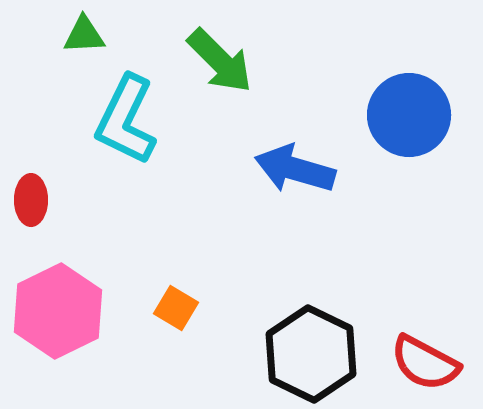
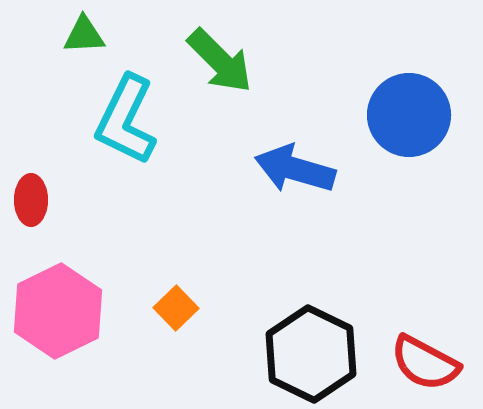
orange square: rotated 15 degrees clockwise
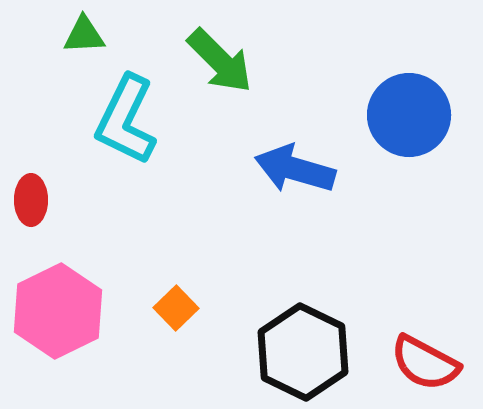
black hexagon: moved 8 px left, 2 px up
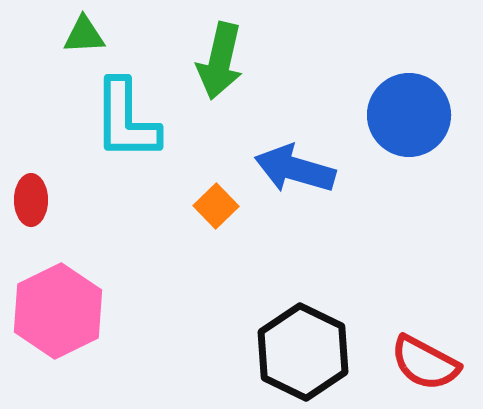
green arrow: rotated 58 degrees clockwise
cyan L-shape: rotated 26 degrees counterclockwise
orange square: moved 40 px right, 102 px up
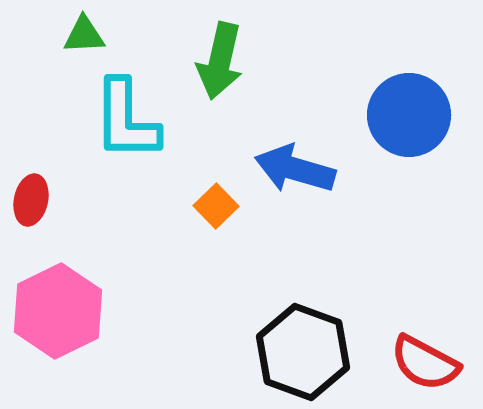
red ellipse: rotated 12 degrees clockwise
black hexagon: rotated 6 degrees counterclockwise
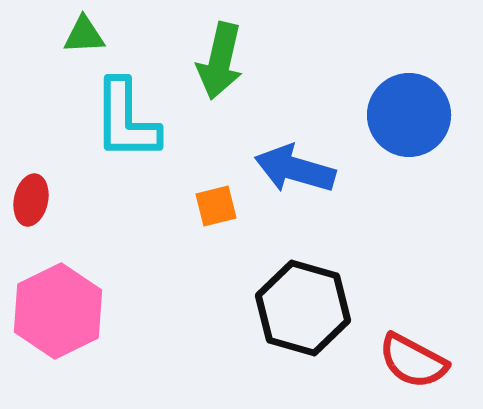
orange square: rotated 30 degrees clockwise
black hexagon: moved 44 px up; rotated 4 degrees counterclockwise
red semicircle: moved 12 px left, 2 px up
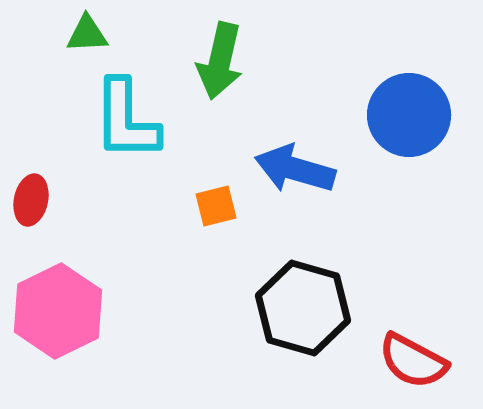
green triangle: moved 3 px right, 1 px up
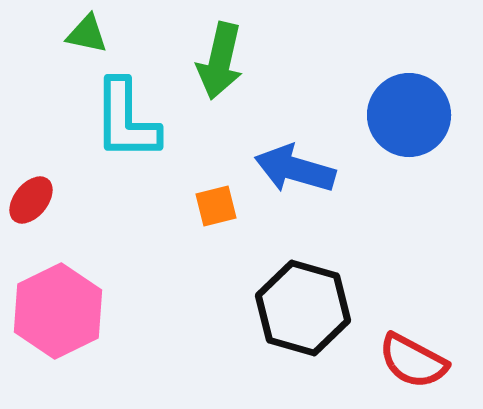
green triangle: rotated 15 degrees clockwise
red ellipse: rotated 27 degrees clockwise
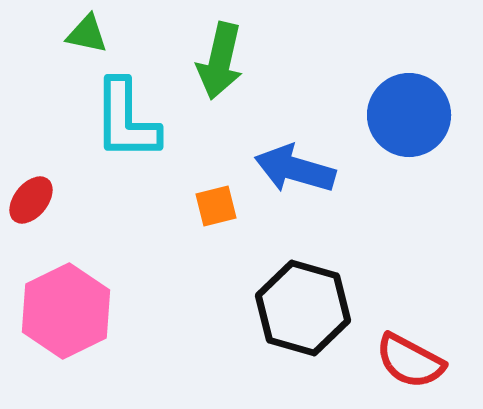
pink hexagon: moved 8 px right
red semicircle: moved 3 px left
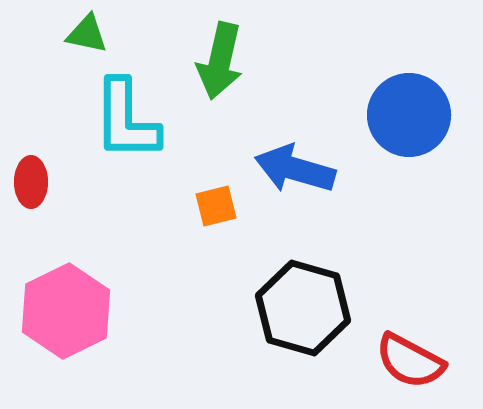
red ellipse: moved 18 px up; rotated 39 degrees counterclockwise
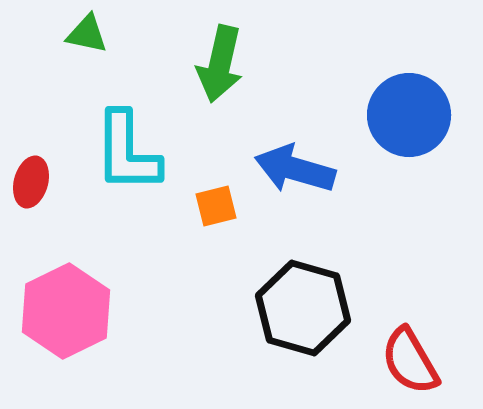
green arrow: moved 3 px down
cyan L-shape: moved 1 px right, 32 px down
red ellipse: rotated 15 degrees clockwise
red semicircle: rotated 32 degrees clockwise
